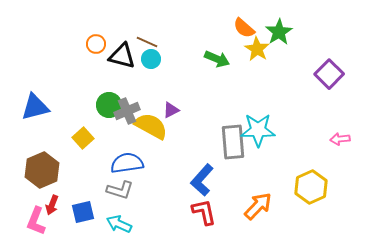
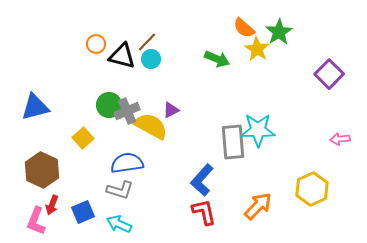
brown line: rotated 70 degrees counterclockwise
brown hexagon: rotated 12 degrees counterclockwise
yellow hexagon: moved 1 px right, 2 px down
blue square: rotated 10 degrees counterclockwise
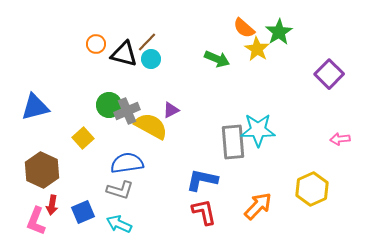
black triangle: moved 2 px right, 2 px up
blue L-shape: rotated 60 degrees clockwise
red arrow: rotated 12 degrees counterclockwise
